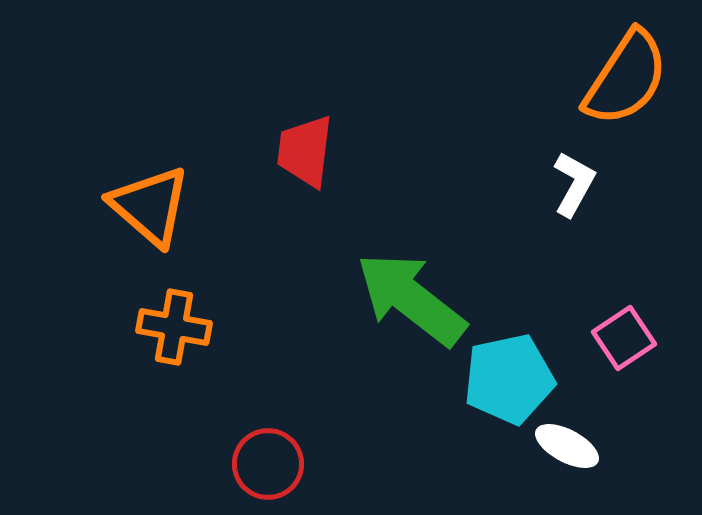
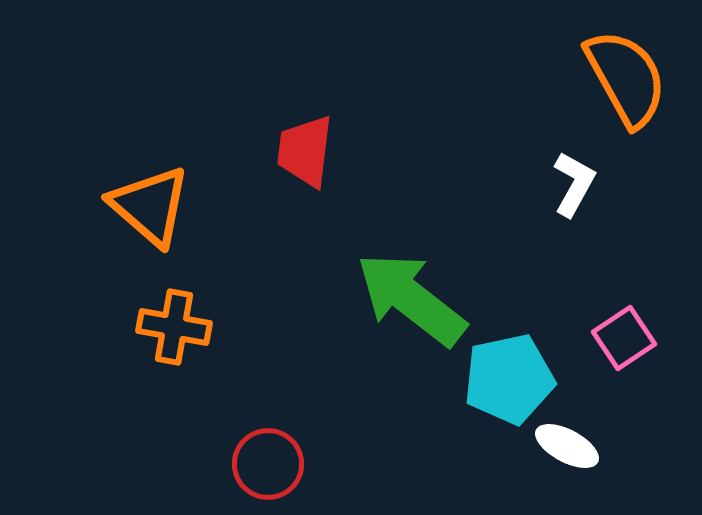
orange semicircle: rotated 62 degrees counterclockwise
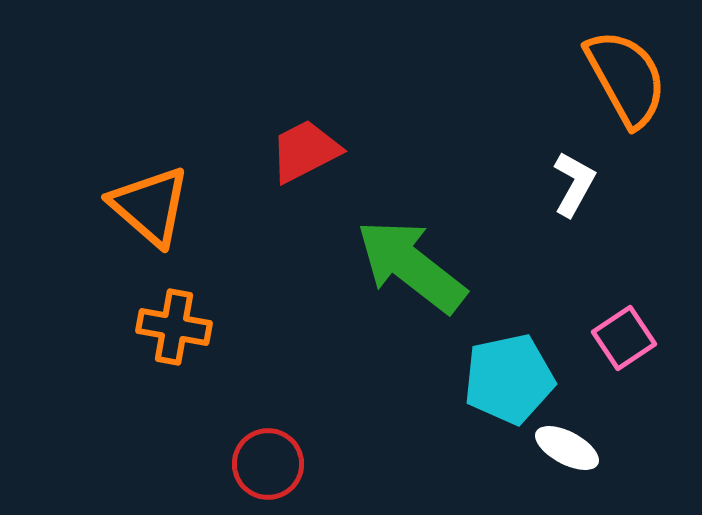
red trapezoid: rotated 56 degrees clockwise
green arrow: moved 33 px up
white ellipse: moved 2 px down
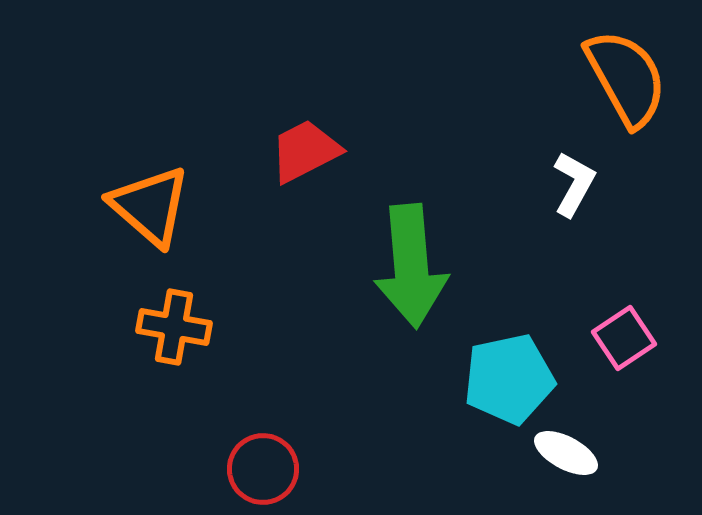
green arrow: rotated 133 degrees counterclockwise
white ellipse: moved 1 px left, 5 px down
red circle: moved 5 px left, 5 px down
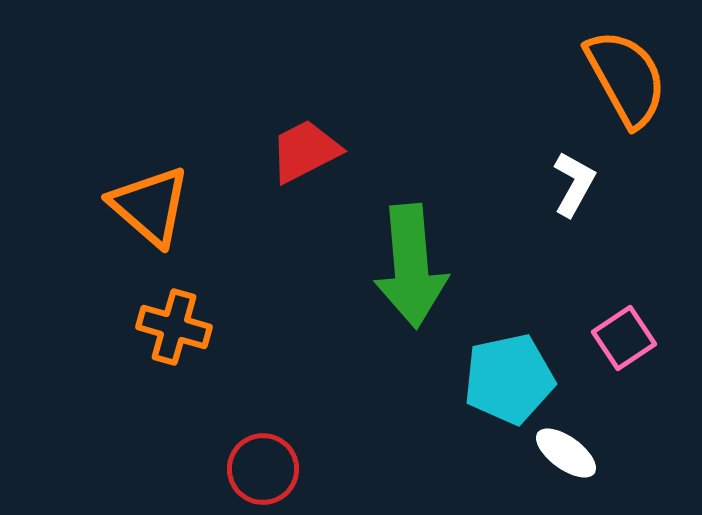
orange cross: rotated 6 degrees clockwise
white ellipse: rotated 8 degrees clockwise
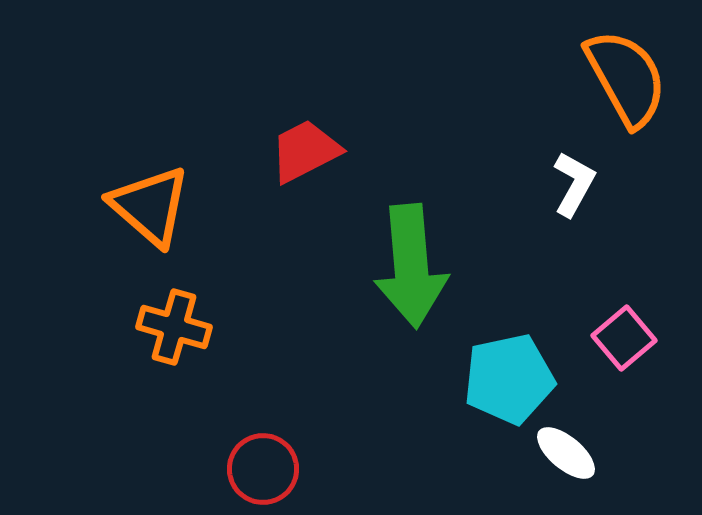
pink square: rotated 6 degrees counterclockwise
white ellipse: rotated 4 degrees clockwise
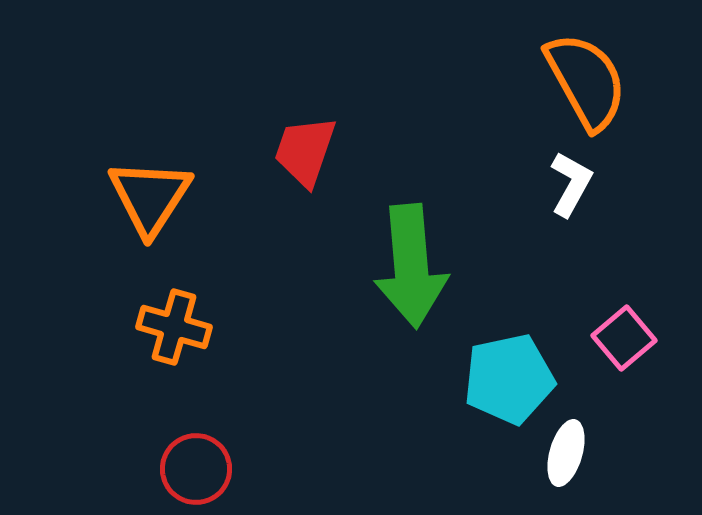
orange semicircle: moved 40 px left, 3 px down
red trapezoid: rotated 44 degrees counterclockwise
white L-shape: moved 3 px left
orange triangle: moved 9 px up; rotated 22 degrees clockwise
white ellipse: rotated 66 degrees clockwise
red circle: moved 67 px left
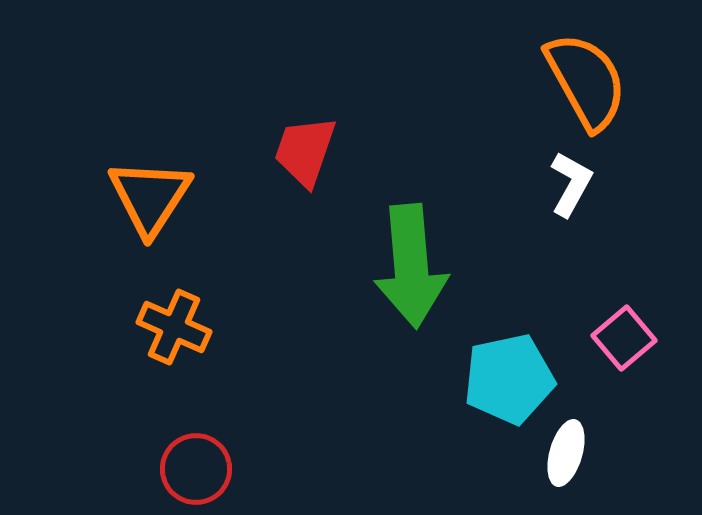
orange cross: rotated 8 degrees clockwise
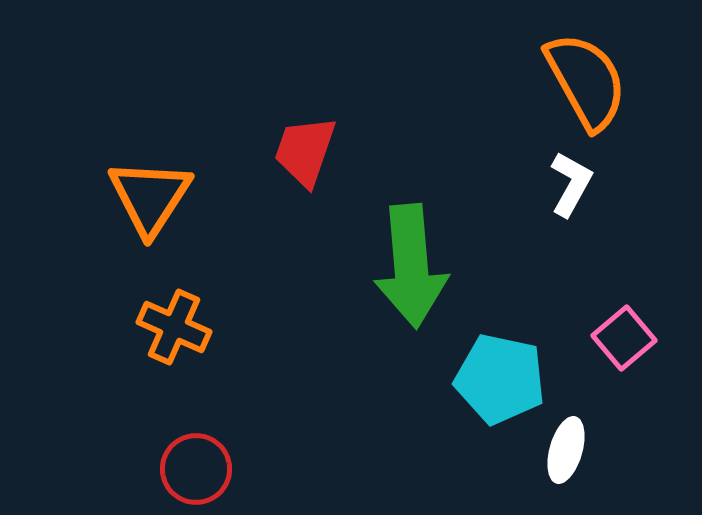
cyan pentagon: moved 9 px left; rotated 24 degrees clockwise
white ellipse: moved 3 px up
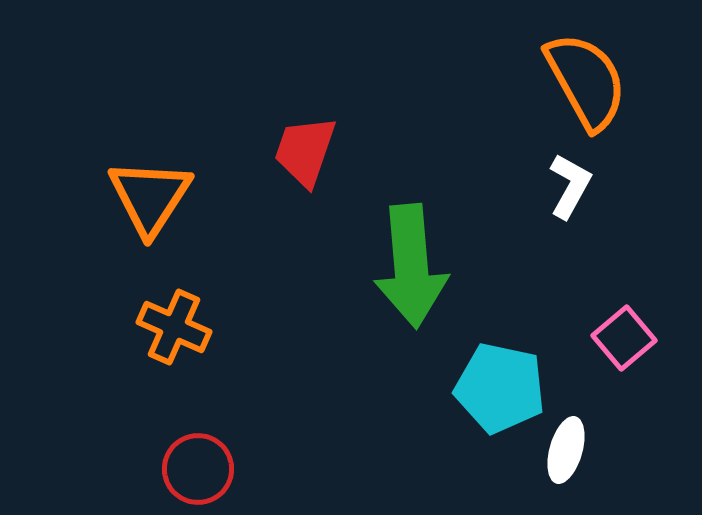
white L-shape: moved 1 px left, 2 px down
cyan pentagon: moved 9 px down
red circle: moved 2 px right
